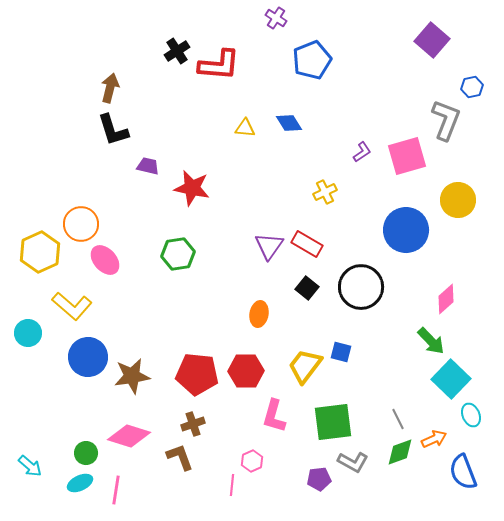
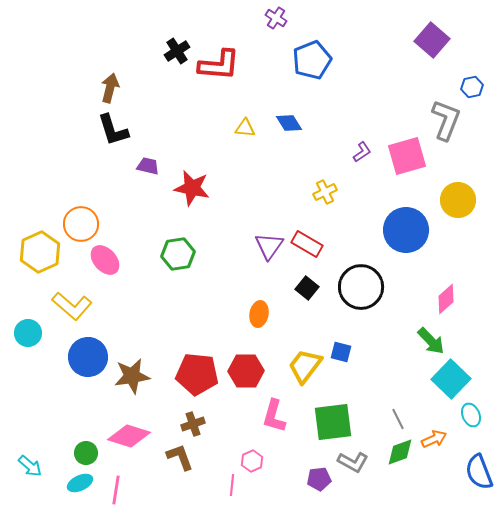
blue semicircle at (463, 472): moved 16 px right
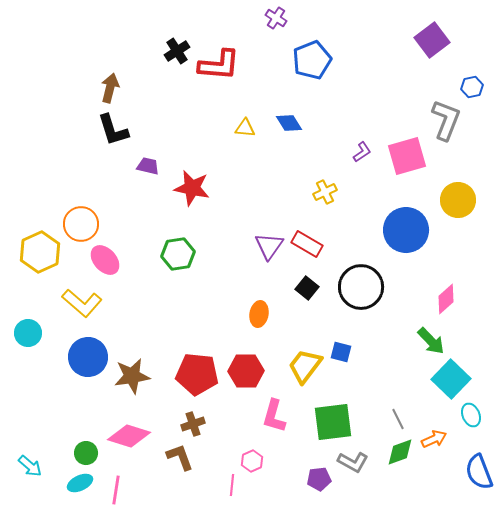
purple square at (432, 40): rotated 12 degrees clockwise
yellow L-shape at (72, 306): moved 10 px right, 3 px up
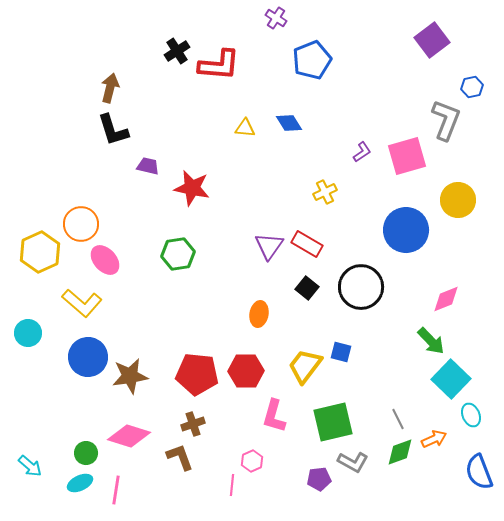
pink diamond at (446, 299): rotated 20 degrees clockwise
brown star at (132, 376): moved 2 px left
green square at (333, 422): rotated 6 degrees counterclockwise
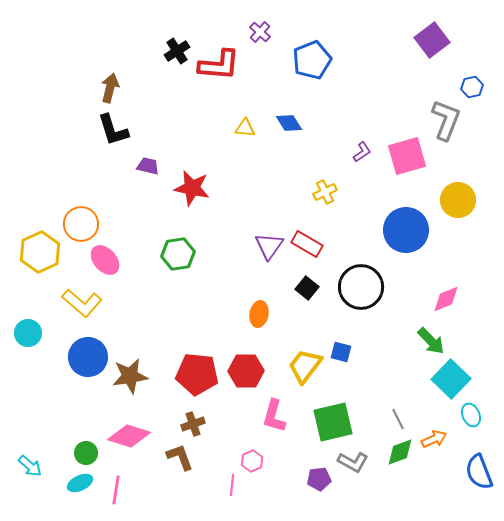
purple cross at (276, 18): moved 16 px left, 14 px down; rotated 10 degrees clockwise
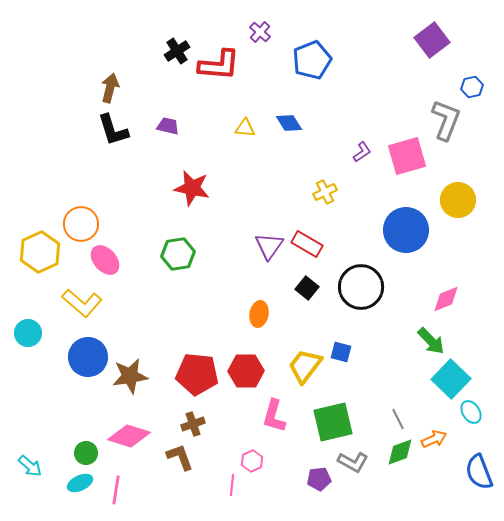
purple trapezoid at (148, 166): moved 20 px right, 40 px up
cyan ellipse at (471, 415): moved 3 px up; rotated 10 degrees counterclockwise
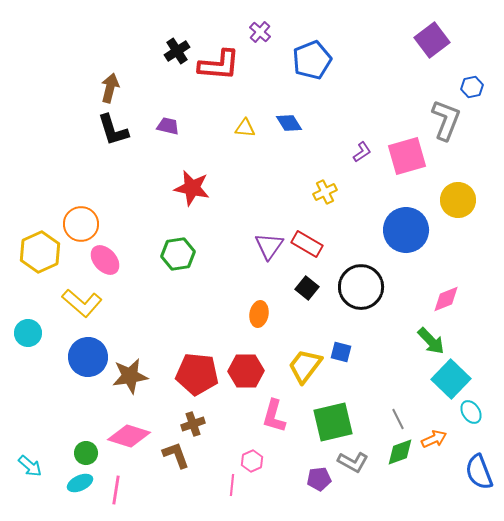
brown L-shape at (180, 457): moved 4 px left, 2 px up
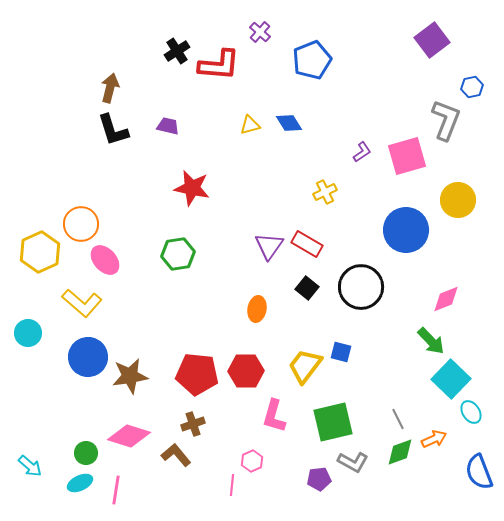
yellow triangle at (245, 128): moved 5 px right, 3 px up; rotated 20 degrees counterclockwise
orange ellipse at (259, 314): moved 2 px left, 5 px up
brown L-shape at (176, 455): rotated 20 degrees counterclockwise
